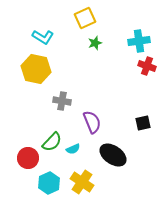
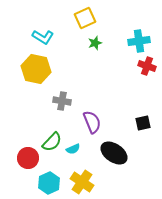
black ellipse: moved 1 px right, 2 px up
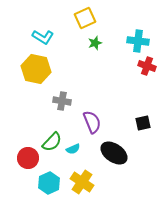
cyan cross: moved 1 px left; rotated 15 degrees clockwise
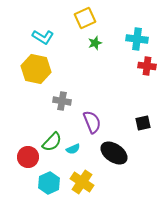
cyan cross: moved 1 px left, 2 px up
red cross: rotated 12 degrees counterclockwise
red circle: moved 1 px up
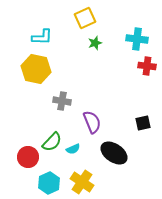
cyan L-shape: moved 1 px left; rotated 30 degrees counterclockwise
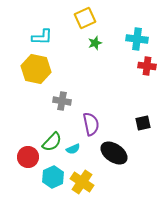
purple semicircle: moved 1 px left, 2 px down; rotated 10 degrees clockwise
cyan hexagon: moved 4 px right, 6 px up
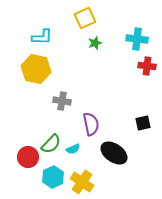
green semicircle: moved 1 px left, 2 px down
